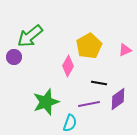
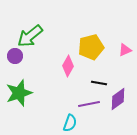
yellow pentagon: moved 2 px right, 1 px down; rotated 15 degrees clockwise
purple circle: moved 1 px right, 1 px up
green star: moved 27 px left, 9 px up
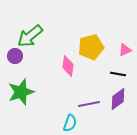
pink diamond: rotated 20 degrees counterclockwise
black line: moved 19 px right, 9 px up
green star: moved 2 px right, 1 px up
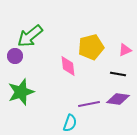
pink diamond: rotated 15 degrees counterclockwise
purple diamond: rotated 45 degrees clockwise
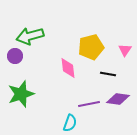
green arrow: rotated 24 degrees clockwise
pink triangle: rotated 32 degrees counterclockwise
pink diamond: moved 2 px down
black line: moved 10 px left
green star: moved 2 px down
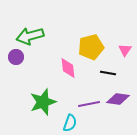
purple circle: moved 1 px right, 1 px down
black line: moved 1 px up
green star: moved 22 px right, 8 px down
